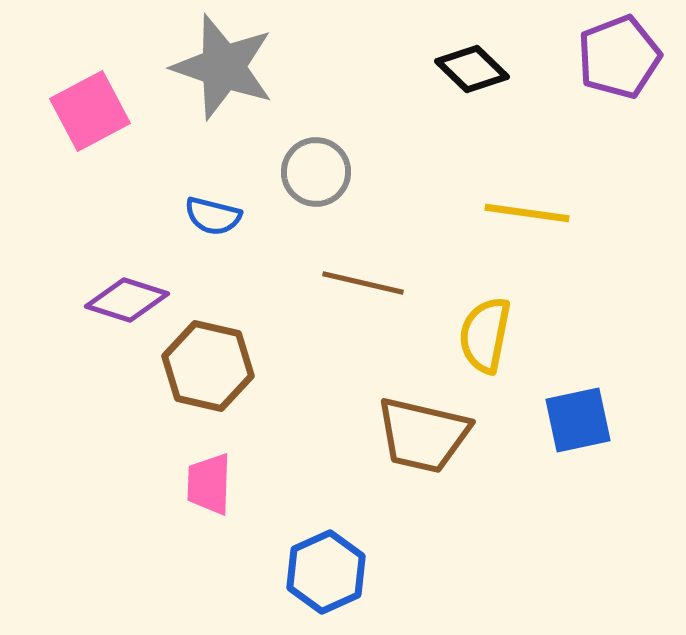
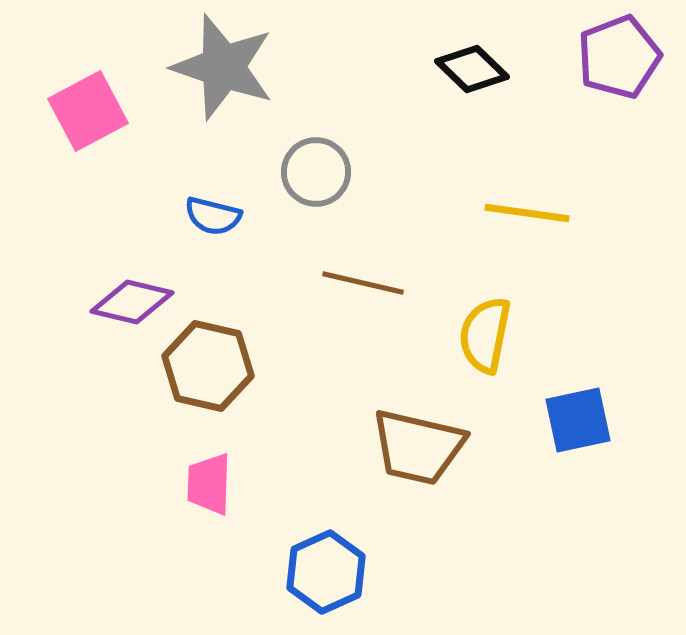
pink square: moved 2 px left
purple diamond: moved 5 px right, 2 px down; rotated 4 degrees counterclockwise
brown trapezoid: moved 5 px left, 12 px down
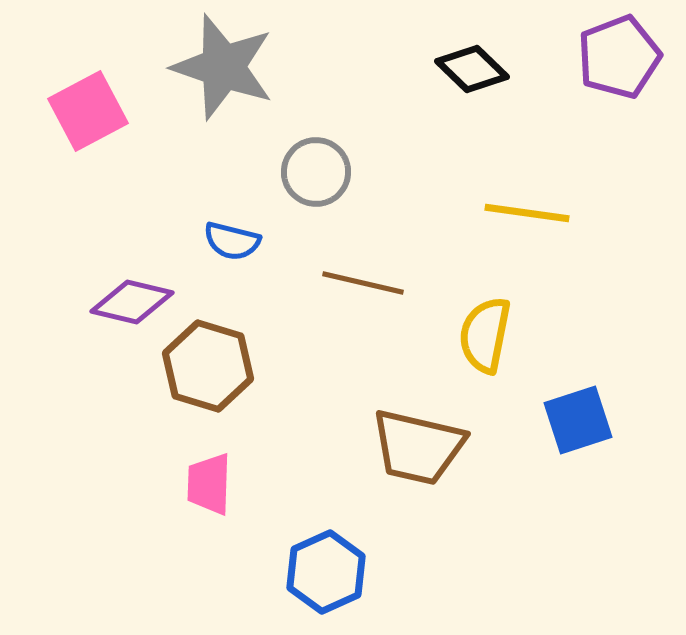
blue semicircle: moved 19 px right, 25 px down
brown hexagon: rotated 4 degrees clockwise
blue square: rotated 6 degrees counterclockwise
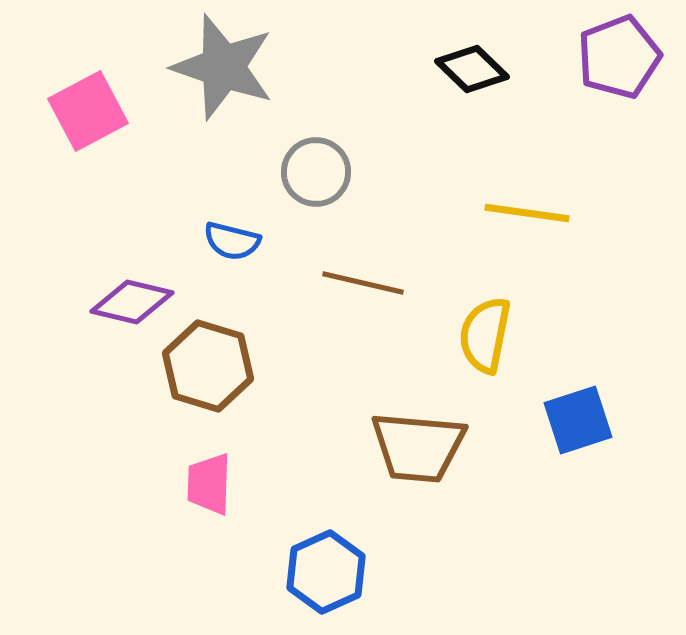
brown trapezoid: rotated 8 degrees counterclockwise
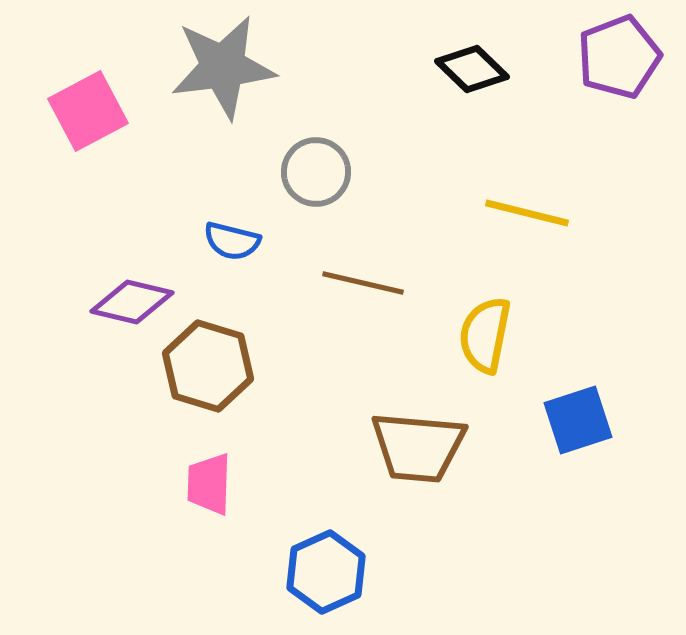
gray star: rotated 26 degrees counterclockwise
yellow line: rotated 6 degrees clockwise
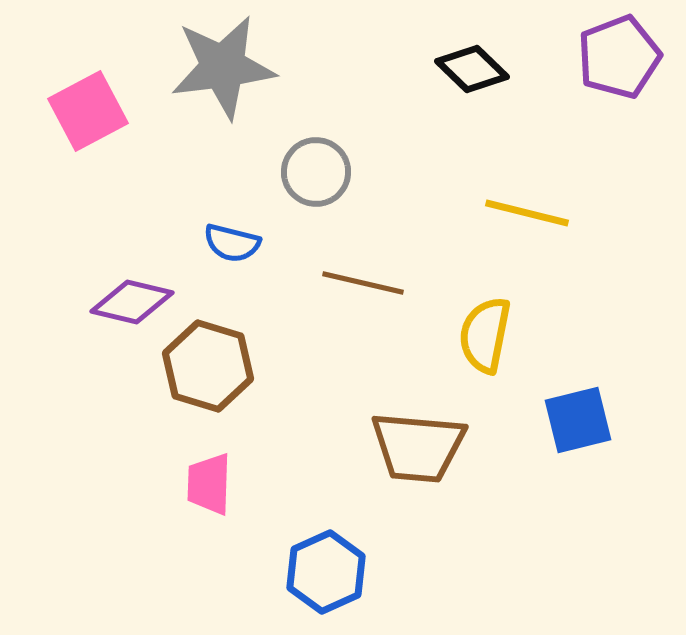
blue semicircle: moved 2 px down
blue square: rotated 4 degrees clockwise
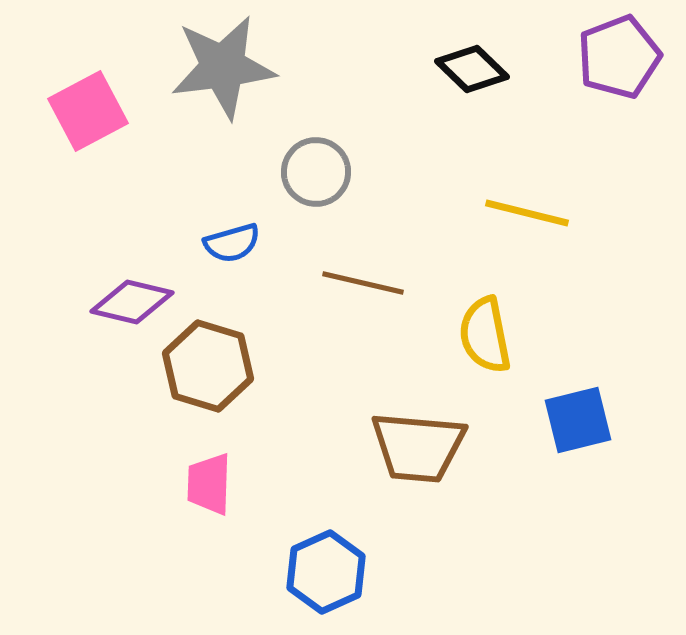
blue semicircle: rotated 30 degrees counterclockwise
yellow semicircle: rotated 22 degrees counterclockwise
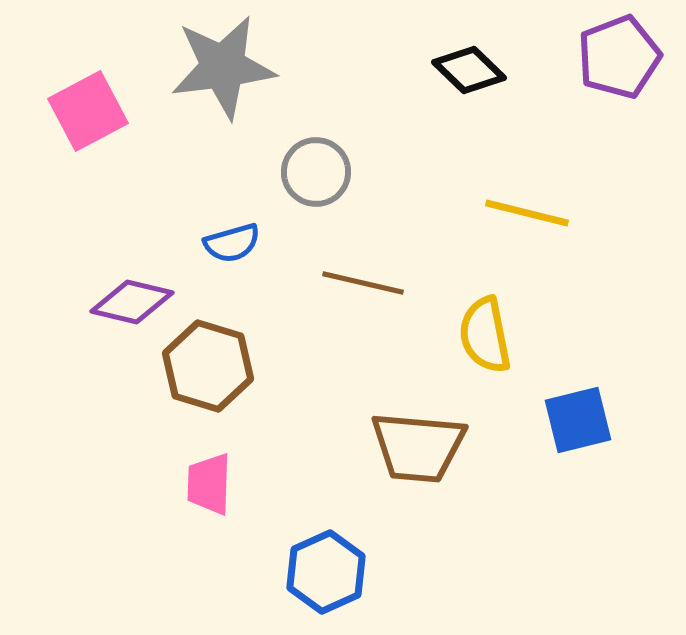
black diamond: moved 3 px left, 1 px down
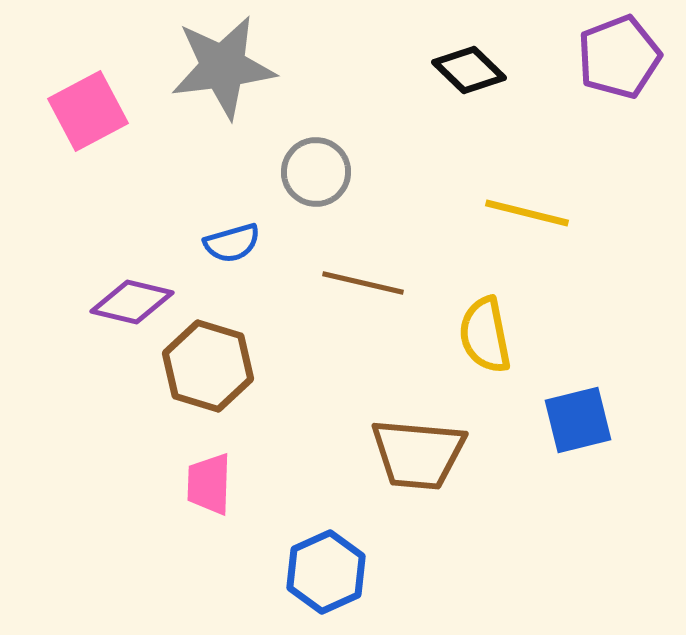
brown trapezoid: moved 7 px down
